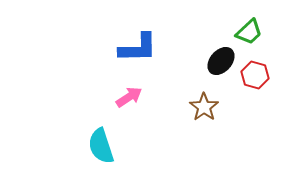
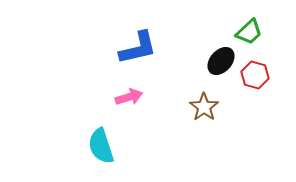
blue L-shape: rotated 12 degrees counterclockwise
pink arrow: rotated 16 degrees clockwise
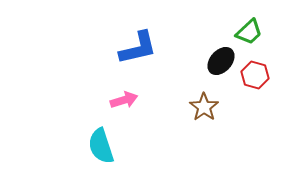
pink arrow: moved 5 px left, 3 px down
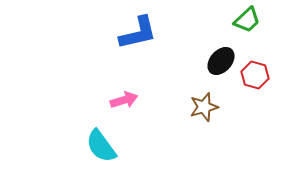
green trapezoid: moved 2 px left, 12 px up
blue L-shape: moved 15 px up
brown star: rotated 20 degrees clockwise
cyan semicircle: rotated 18 degrees counterclockwise
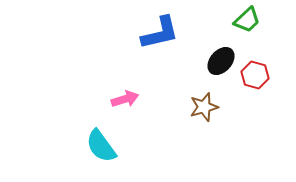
blue L-shape: moved 22 px right
pink arrow: moved 1 px right, 1 px up
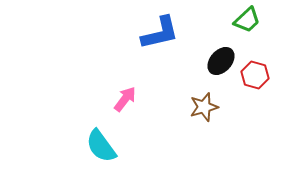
pink arrow: rotated 36 degrees counterclockwise
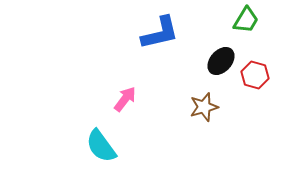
green trapezoid: moved 1 px left; rotated 16 degrees counterclockwise
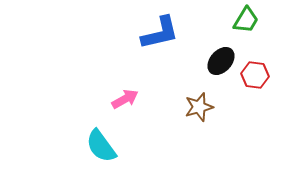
red hexagon: rotated 8 degrees counterclockwise
pink arrow: rotated 24 degrees clockwise
brown star: moved 5 px left
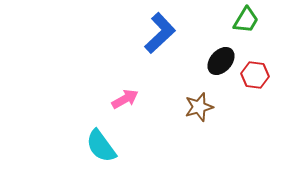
blue L-shape: rotated 30 degrees counterclockwise
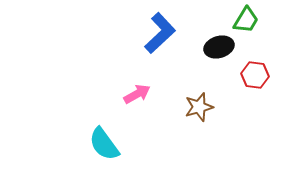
black ellipse: moved 2 px left, 14 px up; rotated 32 degrees clockwise
pink arrow: moved 12 px right, 5 px up
cyan semicircle: moved 3 px right, 2 px up
